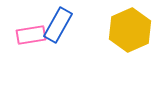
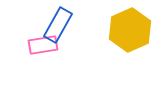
pink rectangle: moved 12 px right, 10 px down
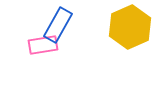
yellow hexagon: moved 3 px up
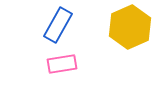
pink rectangle: moved 19 px right, 19 px down
